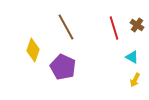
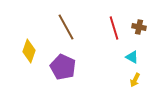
brown cross: moved 2 px right, 2 px down; rotated 24 degrees counterclockwise
yellow diamond: moved 4 px left, 1 px down
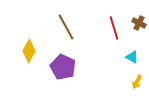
brown cross: moved 4 px up; rotated 16 degrees clockwise
yellow diamond: rotated 10 degrees clockwise
yellow arrow: moved 2 px right, 2 px down
